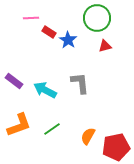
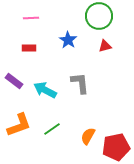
green circle: moved 2 px right, 2 px up
red rectangle: moved 20 px left, 16 px down; rotated 32 degrees counterclockwise
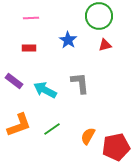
red triangle: moved 1 px up
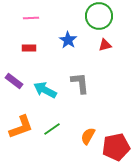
orange L-shape: moved 2 px right, 2 px down
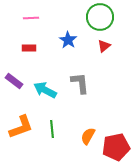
green circle: moved 1 px right, 1 px down
red triangle: moved 1 px left, 1 px down; rotated 24 degrees counterclockwise
green line: rotated 60 degrees counterclockwise
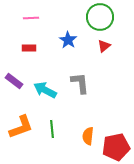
orange semicircle: rotated 24 degrees counterclockwise
